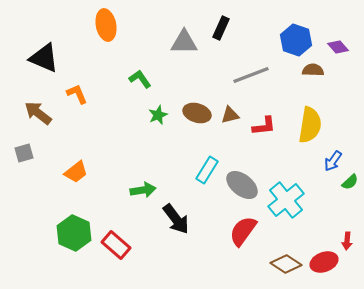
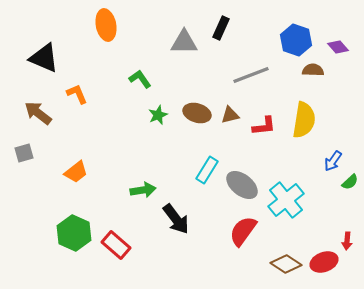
yellow semicircle: moved 6 px left, 5 px up
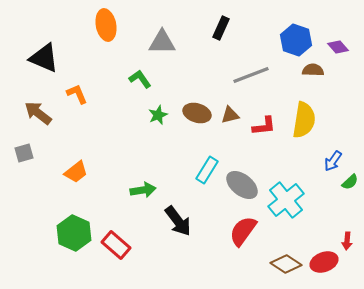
gray triangle: moved 22 px left
black arrow: moved 2 px right, 2 px down
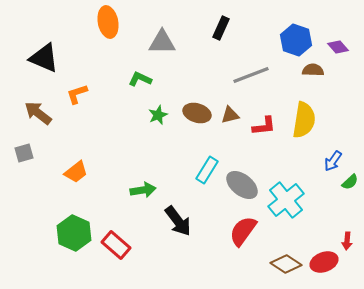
orange ellipse: moved 2 px right, 3 px up
green L-shape: rotated 30 degrees counterclockwise
orange L-shape: rotated 85 degrees counterclockwise
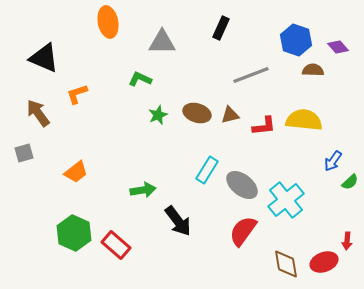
brown arrow: rotated 16 degrees clockwise
yellow semicircle: rotated 93 degrees counterclockwise
brown diamond: rotated 48 degrees clockwise
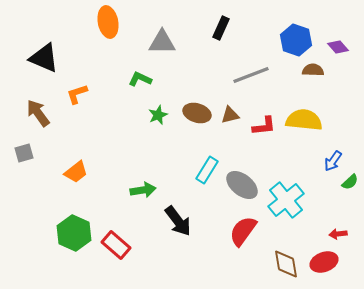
red arrow: moved 9 px left, 7 px up; rotated 78 degrees clockwise
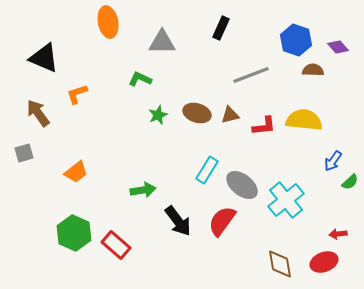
red semicircle: moved 21 px left, 10 px up
brown diamond: moved 6 px left
